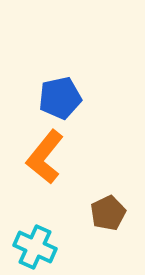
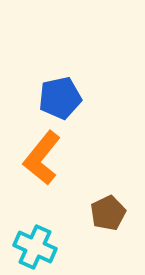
orange L-shape: moved 3 px left, 1 px down
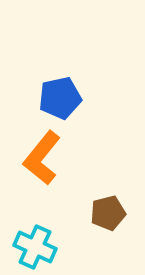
brown pentagon: rotated 12 degrees clockwise
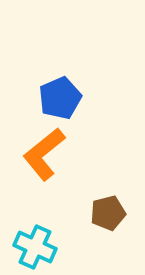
blue pentagon: rotated 12 degrees counterclockwise
orange L-shape: moved 2 px right, 4 px up; rotated 12 degrees clockwise
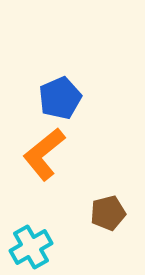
cyan cross: moved 4 px left; rotated 36 degrees clockwise
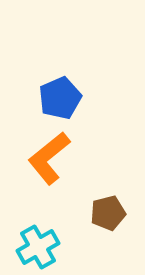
orange L-shape: moved 5 px right, 4 px down
cyan cross: moved 7 px right
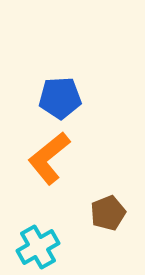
blue pentagon: rotated 21 degrees clockwise
brown pentagon: rotated 8 degrees counterclockwise
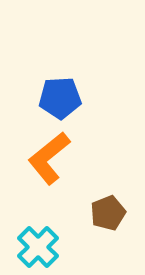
cyan cross: rotated 15 degrees counterclockwise
